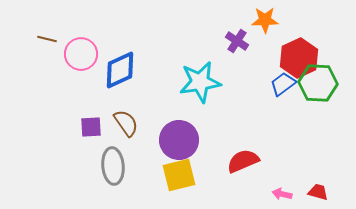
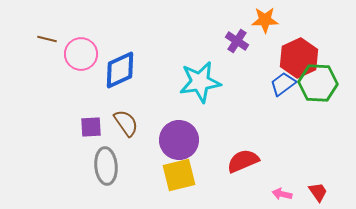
gray ellipse: moved 7 px left
red trapezoid: rotated 40 degrees clockwise
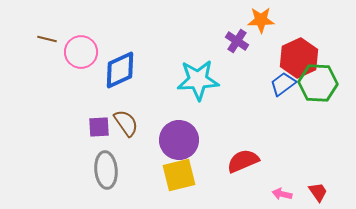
orange star: moved 4 px left
pink circle: moved 2 px up
cyan star: moved 2 px left, 2 px up; rotated 6 degrees clockwise
purple square: moved 8 px right
gray ellipse: moved 4 px down
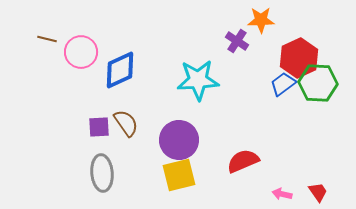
gray ellipse: moved 4 px left, 3 px down
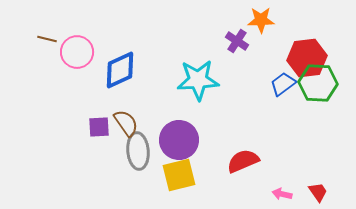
pink circle: moved 4 px left
red hexagon: moved 8 px right; rotated 18 degrees clockwise
gray ellipse: moved 36 px right, 22 px up
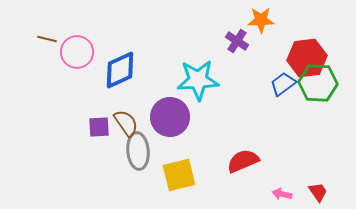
purple circle: moved 9 px left, 23 px up
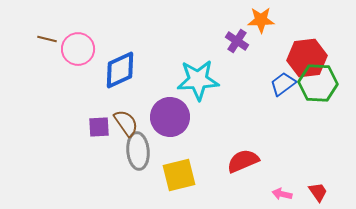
pink circle: moved 1 px right, 3 px up
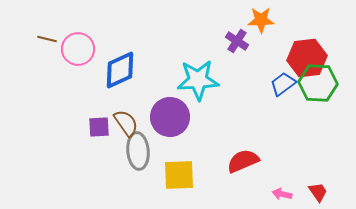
yellow square: rotated 12 degrees clockwise
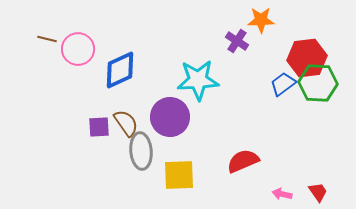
gray ellipse: moved 3 px right
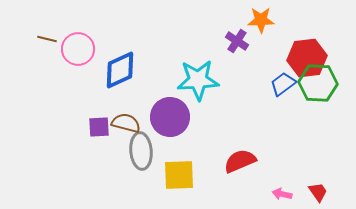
brown semicircle: rotated 40 degrees counterclockwise
red semicircle: moved 3 px left
